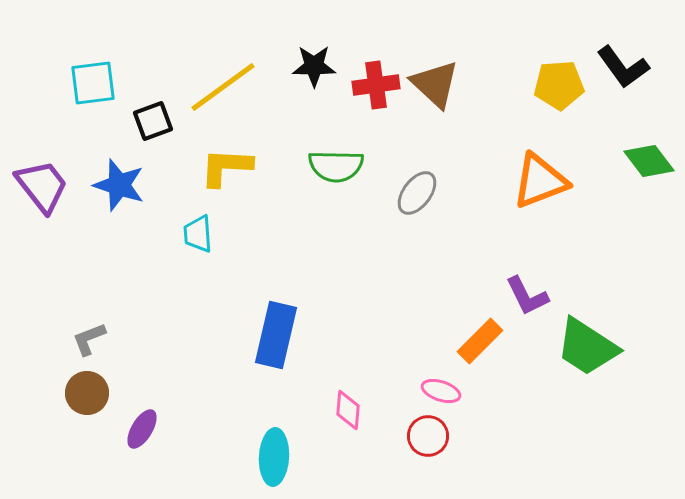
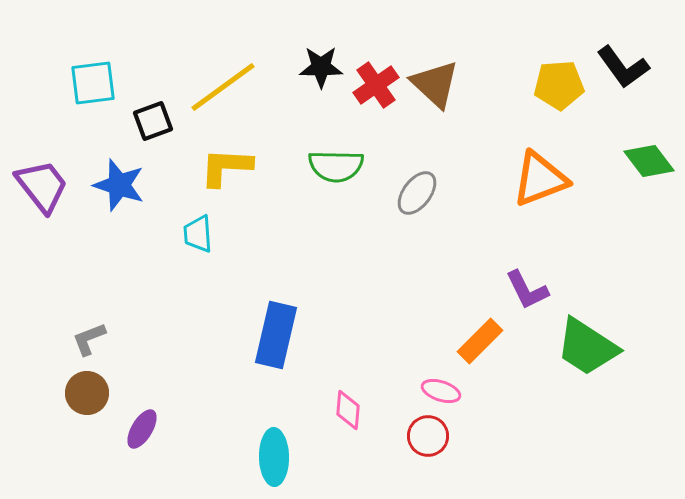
black star: moved 7 px right, 1 px down
red cross: rotated 27 degrees counterclockwise
orange triangle: moved 2 px up
purple L-shape: moved 6 px up
cyan ellipse: rotated 4 degrees counterclockwise
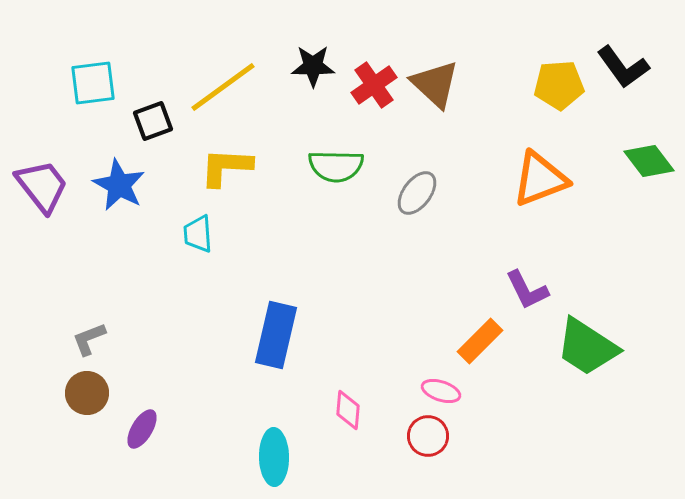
black star: moved 8 px left, 1 px up
red cross: moved 2 px left
blue star: rotated 10 degrees clockwise
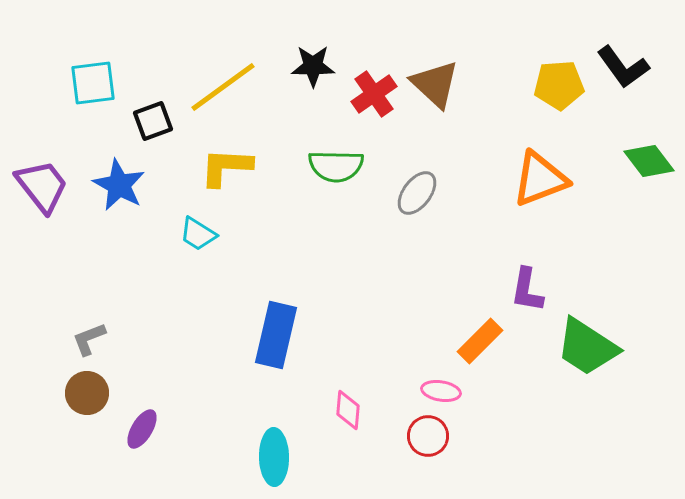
red cross: moved 9 px down
cyan trapezoid: rotated 54 degrees counterclockwise
purple L-shape: rotated 36 degrees clockwise
pink ellipse: rotated 9 degrees counterclockwise
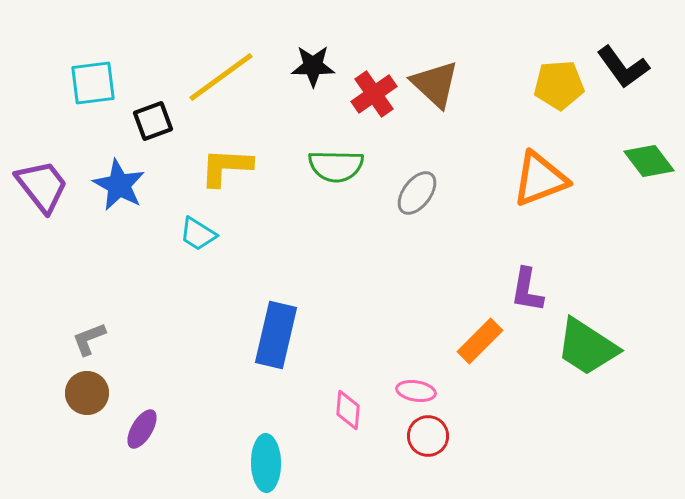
yellow line: moved 2 px left, 10 px up
pink ellipse: moved 25 px left
cyan ellipse: moved 8 px left, 6 px down
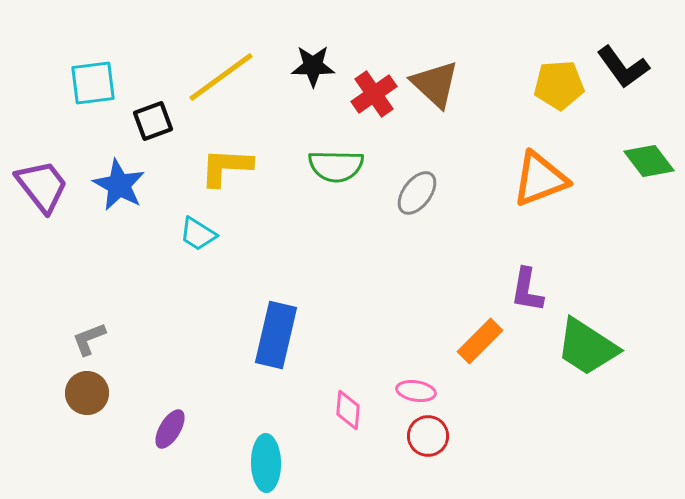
purple ellipse: moved 28 px right
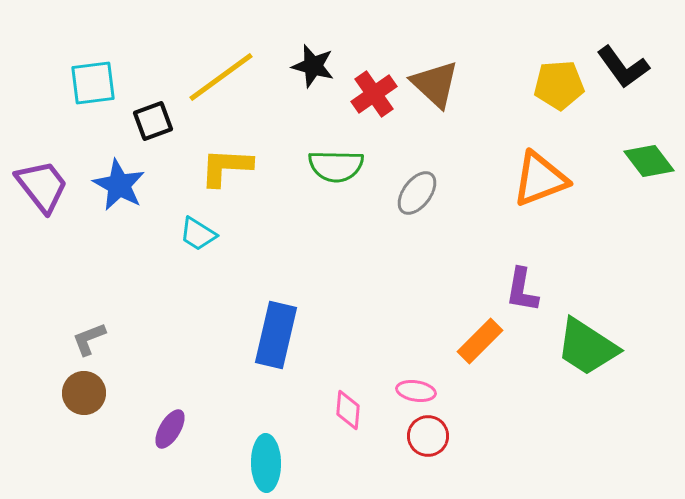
black star: rotated 15 degrees clockwise
purple L-shape: moved 5 px left
brown circle: moved 3 px left
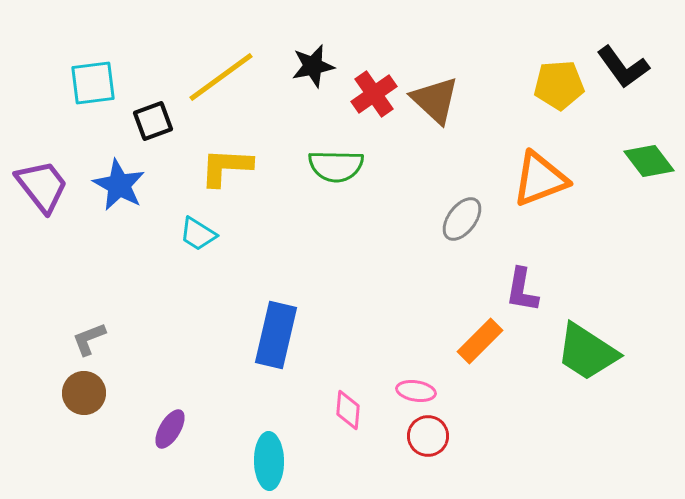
black star: rotated 27 degrees counterclockwise
brown triangle: moved 16 px down
gray ellipse: moved 45 px right, 26 px down
green trapezoid: moved 5 px down
cyan ellipse: moved 3 px right, 2 px up
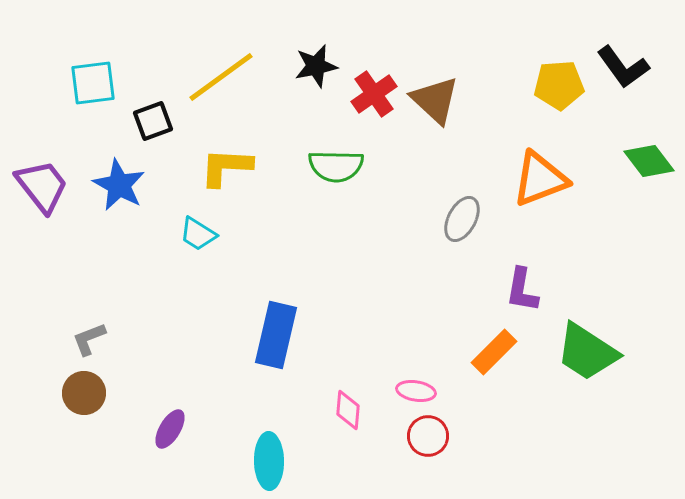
black star: moved 3 px right
gray ellipse: rotated 9 degrees counterclockwise
orange rectangle: moved 14 px right, 11 px down
